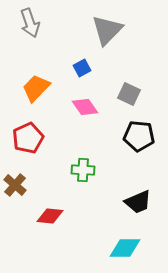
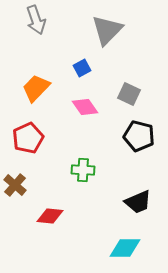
gray arrow: moved 6 px right, 3 px up
black pentagon: rotated 8 degrees clockwise
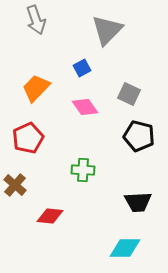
black trapezoid: rotated 20 degrees clockwise
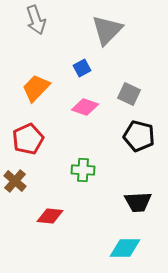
pink diamond: rotated 36 degrees counterclockwise
red pentagon: moved 1 px down
brown cross: moved 4 px up
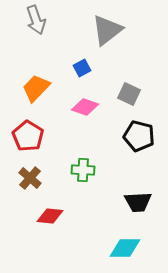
gray triangle: rotated 8 degrees clockwise
red pentagon: moved 3 px up; rotated 16 degrees counterclockwise
brown cross: moved 15 px right, 3 px up
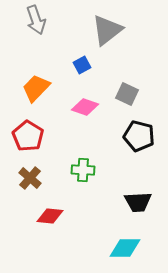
blue square: moved 3 px up
gray square: moved 2 px left
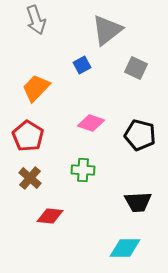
gray square: moved 9 px right, 26 px up
pink diamond: moved 6 px right, 16 px down
black pentagon: moved 1 px right, 1 px up
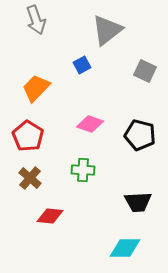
gray square: moved 9 px right, 3 px down
pink diamond: moved 1 px left, 1 px down
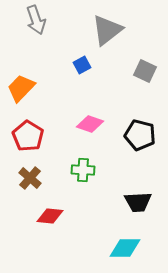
orange trapezoid: moved 15 px left
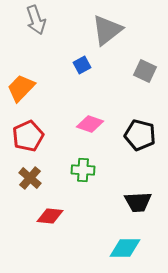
red pentagon: rotated 16 degrees clockwise
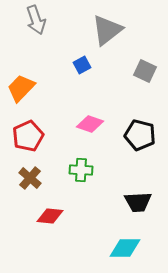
green cross: moved 2 px left
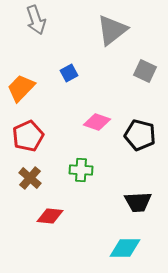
gray triangle: moved 5 px right
blue square: moved 13 px left, 8 px down
pink diamond: moved 7 px right, 2 px up
